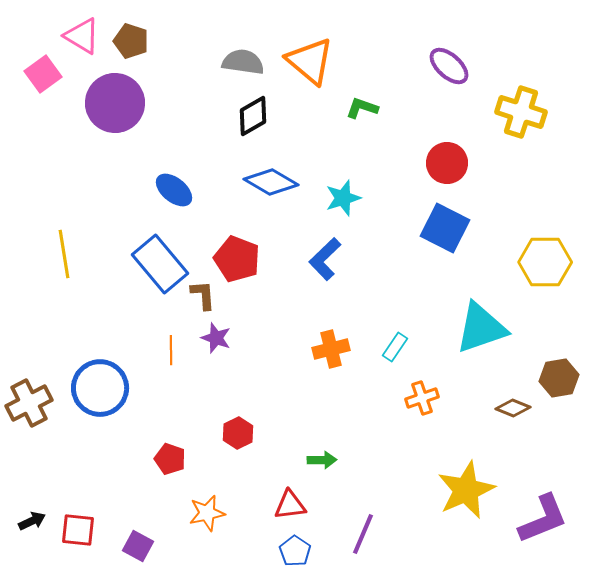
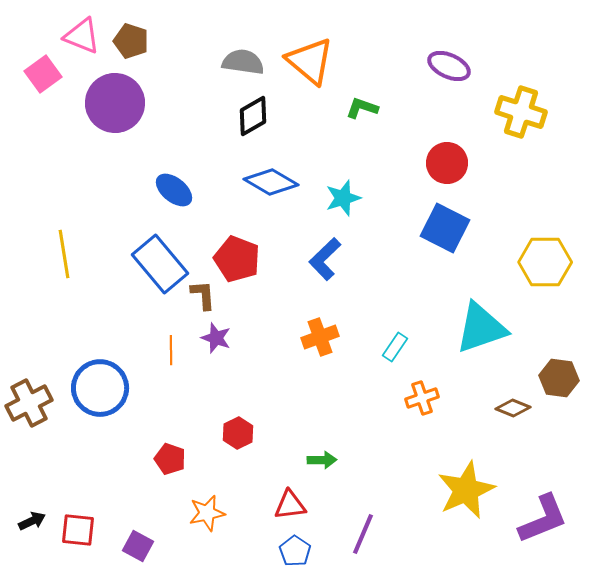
pink triangle at (82, 36): rotated 9 degrees counterclockwise
purple ellipse at (449, 66): rotated 18 degrees counterclockwise
orange cross at (331, 349): moved 11 px left, 12 px up; rotated 6 degrees counterclockwise
brown hexagon at (559, 378): rotated 18 degrees clockwise
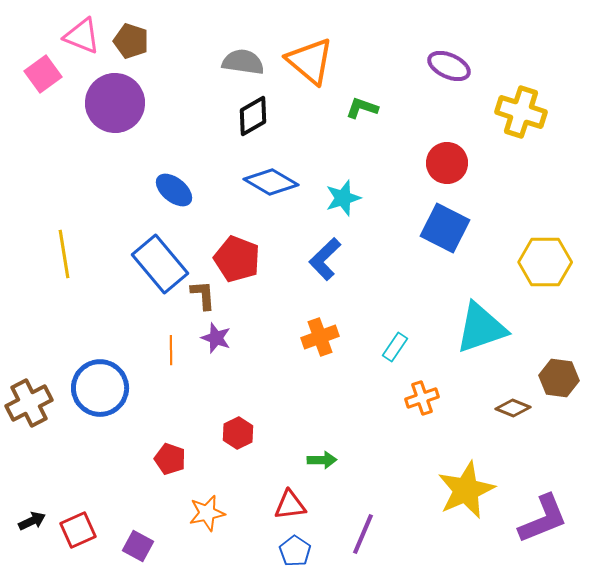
red square at (78, 530): rotated 30 degrees counterclockwise
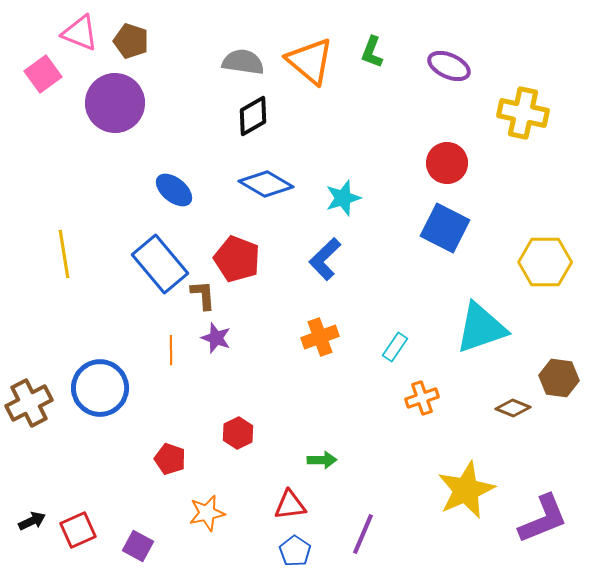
pink triangle at (82, 36): moved 2 px left, 3 px up
green L-shape at (362, 108): moved 10 px right, 56 px up; rotated 88 degrees counterclockwise
yellow cross at (521, 112): moved 2 px right, 1 px down; rotated 6 degrees counterclockwise
blue diamond at (271, 182): moved 5 px left, 2 px down
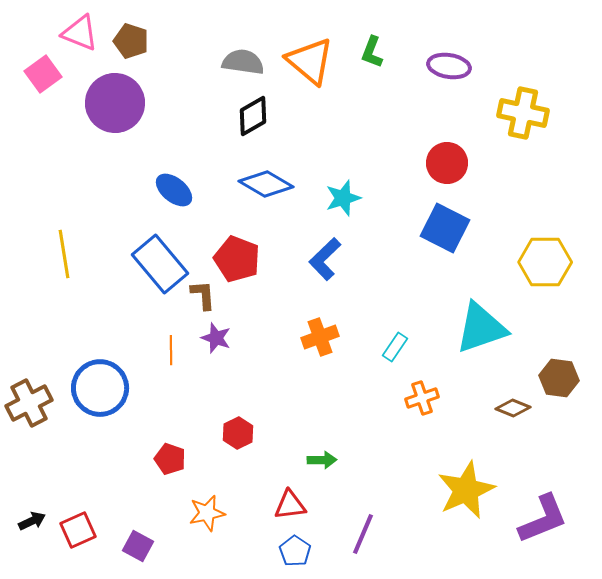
purple ellipse at (449, 66): rotated 15 degrees counterclockwise
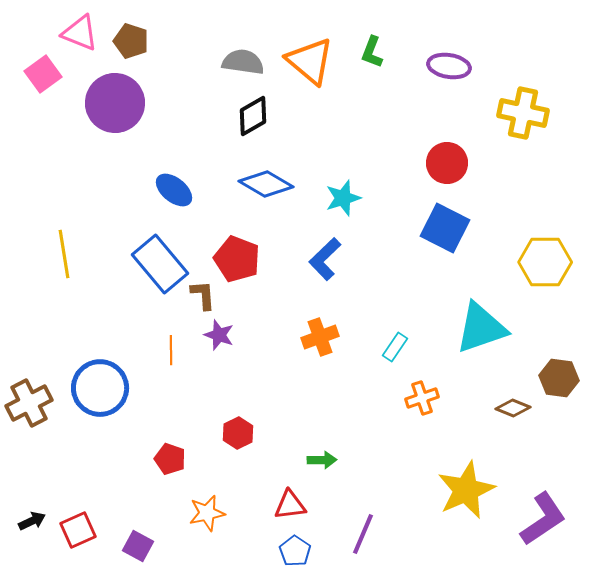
purple star at (216, 338): moved 3 px right, 3 px up
purple L-shape at (543, 519): rotated 12 degrees counterclockwise
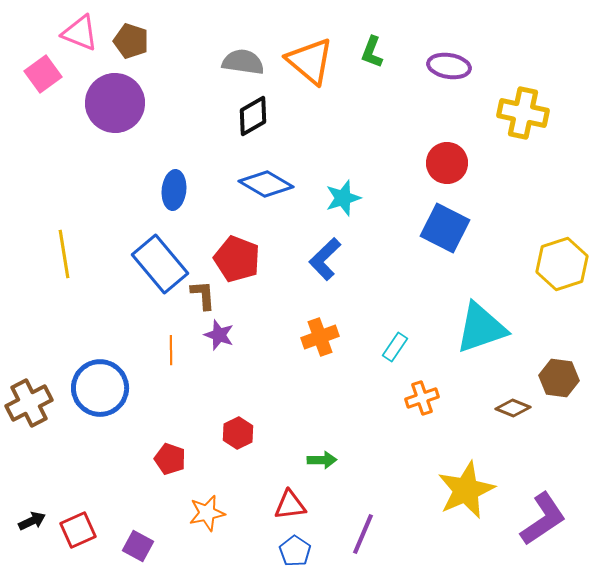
blue ellipse at (174, 190): rotated 57 degrees clockwise
yellow hexagon at (545, 262): moved 17 px right, 2 px down; rotated 18 degrees counterclockwise
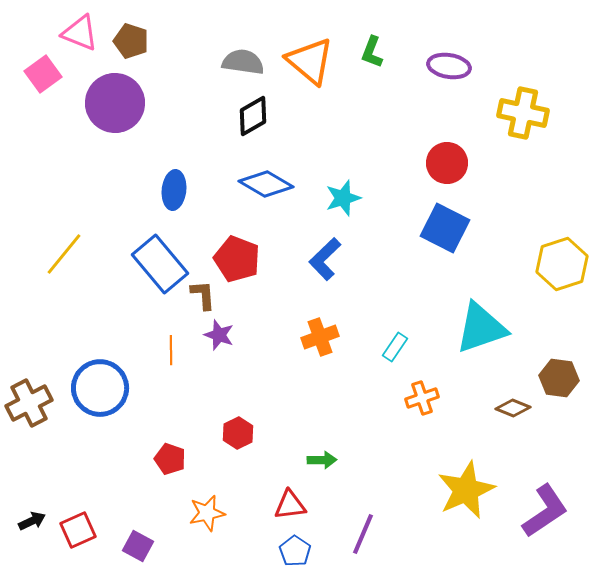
yellow line at (64, 254): rotated 48 degrees clockwise
purple L-shape at (543, 519): moved 2 px right, 8 px up
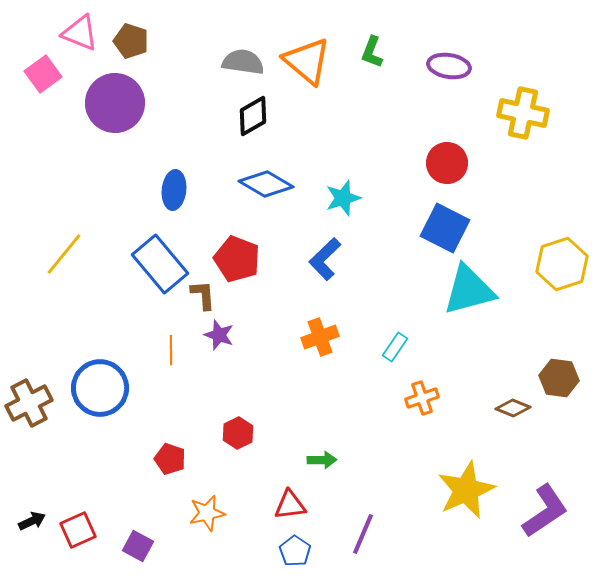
orange triangle at (310, 61): moved 3 px left
cyan triangle at (481, 328): moved 12 px left, 38 px up; rotated 4 degrees clockwise
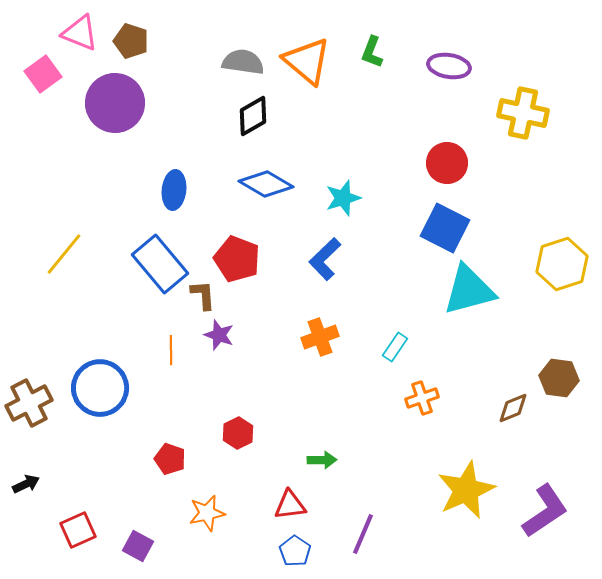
brown diamond at (513, 408): rotated 44 degrees counterclockwise
black arrow at (32, 521): moved 6 px left, 37 px up
